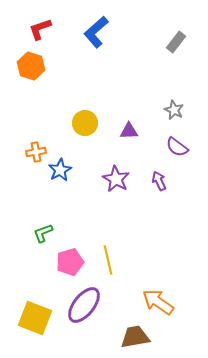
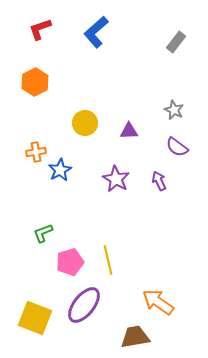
orange hexagon: moved 4 px right, 16 px down; rotated 16 degrees clockwise
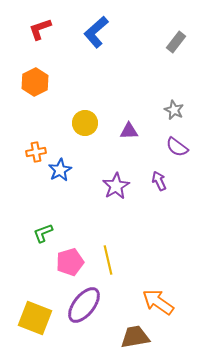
purple star: moved 7 px down; rotated 12 degrees clockwise
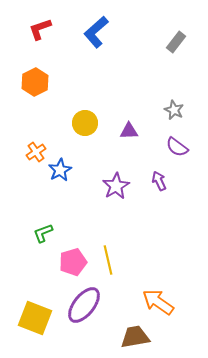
orange cross: rotated 24 degrees counterclockwise
pink pentagon: moved 3 px right
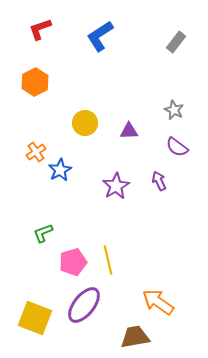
blue L-shape: moved 4 px right, 4 px down; rotated 8 degrees clockwise
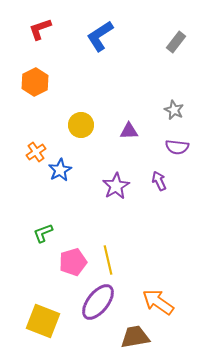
yellow circle: moved 4 px left, 2 px down
purple semicircle: rotated 30 degrees counterclockwise
purple ellipse: moved 14 px right, 3 px up
yellow square: moved 8 px right, 3 px down
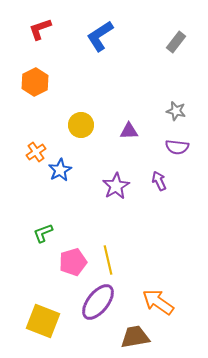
gray star: moved 2 px right, 1 px down; rotated 12 degrees counterclockwise
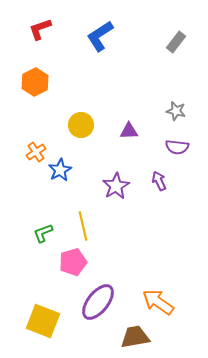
yellow line: moved 25 px left, 34 px up
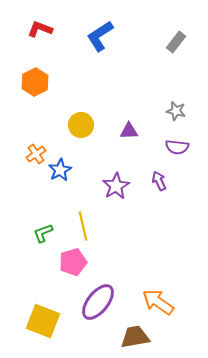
red L-shape: rotated 40 degrees clockwise
orange cross: moved 2 px down
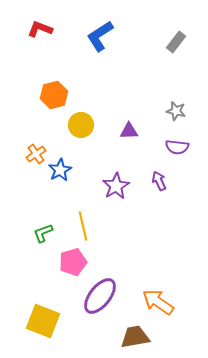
orange hexagon: moved 19 px right, 13 px down; rotated 12 degrees clockwise
purple ellipse: moved 2 px right, 6 px up
